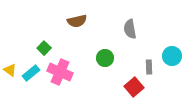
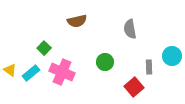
green circle: moved 4 px down
pink cross: moved 2 px right
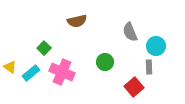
gray semicircle: moved 3 px down; rotated 12 degrees counterclockwise
cyan circle: moved 16 px left, 10 px up
yellow triangle: moved 3 px up
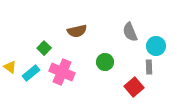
brown semicircle: moved 10 px down
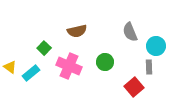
pink cross: moved 7 px right, 6 px up
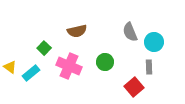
cyan circle: moved 2 px left, 4 px up
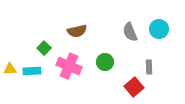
cyan circle: moved 5 px right, 13 px up
yellow triangle: moved 2 px down; rotated 40 degrees counterclockwise
cyan rectangle: moved 1 px right, 2 px up; rotated 36 degrees clockwise
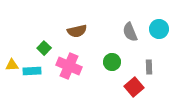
green circle: moved 7 px right
yellow triangle: moved 2 px right, 4 px up
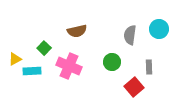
gray semicircle: moved 3 px down; rotated 30 degrees clockwise
yellow triangle: moved 3 px right, 6 px up; rotated 24 degrees counterclockwise
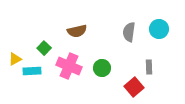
gray semicircle: moved 1 px left, 3 px up
green circle: moved 10 px left, 6 px down
